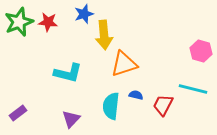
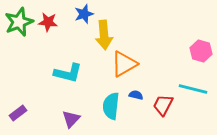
orange triangle: rotated 12 degrees counterclockwise
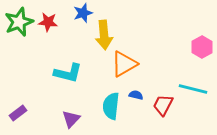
blue star: moved 1 px left, 1 px up
pink hexagon: moved 1 px right, 4 px up; rotated 15 degrees clockwise
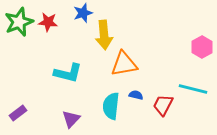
orange triangle: rotated 20 degrees clockwise
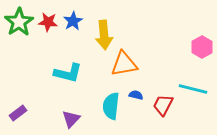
blue star: moved 10 px left, 8 px down; rotated 12 degrees counterclockwise
green star: rotated 12 degrees counterclockwise
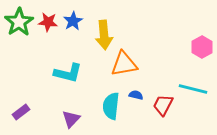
purple rectangle: moved 3 px right, 1 px up
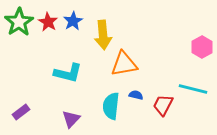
red star: rotated 24 degrees clockwise
yellow arrow: moved 1 px left
